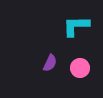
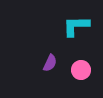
pink circle: moved 1 px right, 2 px down
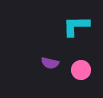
purple semicircle: rotated 78 degrees clockwise
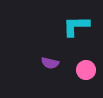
pink circle: moved 5 px right
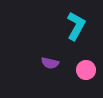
cyan L-shape: rotated 120 degrees clockwise
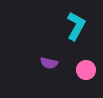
purple semicircle: moved 1 px left
